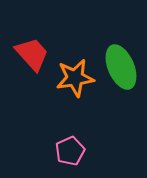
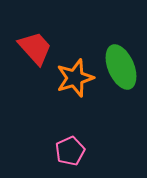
red trapezoid: moved 3 px right, 6 px up
orange star: rotated 9 degrees counterclockwise
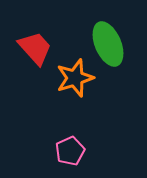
green ellipse: moved 13 px left, 23 px up
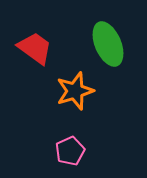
red trapezoid: rotated 12 degrees counterclockwise
orange star: moved 13 px down
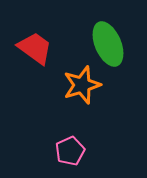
orange star: moved 7 px right, 6 px up
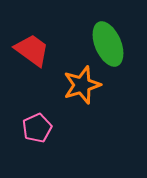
red trapezoid: moved 3 px left, 2 px down
pink pentagon: moved 33 px left, 23 px up
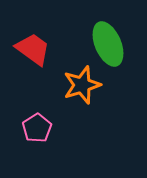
red trapezoid: moved 1 px right, 1 px up
pink pentagon: rotated 8 degrees counterclockwise
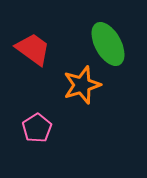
green ellipse: rotated 6 degrees counterclockwise
